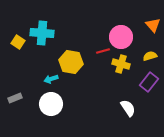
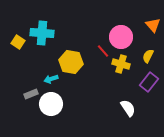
red line: rotated 64 degrees clockwise
yellow semicircle: moved 2 px left; rotated 48 degrees counterclockwise
gray rectangle: moved 16 px right, 4 px up
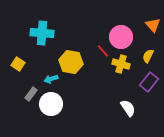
yellow square: moved 22 px down
gray rectangle: rotated 32 degrees counterclockwise
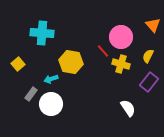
yellow square: rotated 16 degrees clockwise
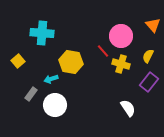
pink circle: moved 1 px up
yellow square: moved 3 px up
white circle: moved 4 px right, 1 px down
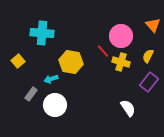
yellow cross: moved 2 px up
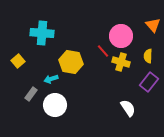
yellow semicircle: rotated 24 degrees counterclockwise
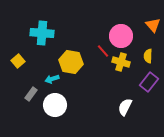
cyan arrow: moved 1 px right
white semicircle: moved 3 px left, 1 px up; rotated 120 degrees counterclockwise
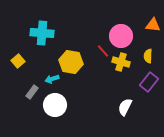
orange triangle: rotated 42 degrees counterclockwise
gray rectangle: moved 1 px right, 2 px up
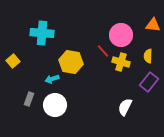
pink circle: moved 1 px up
yellow square: moved 5 px left
gray rectangle: moved 3 px left, 7 px down; rotated 16 degrees counterclockwise
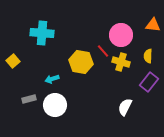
yellow hexagon: moved 10 px right
gray rectangle: rotated 56 degrees clockwise
